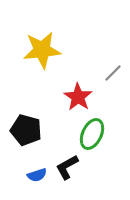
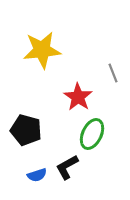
gray line: rotated 66 degrees counterclockwise
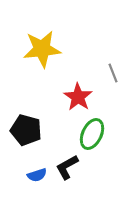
yellow star: moved 1 px up
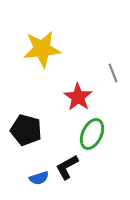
blue semicircle: moved 2 px right, 3 px down
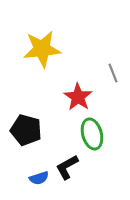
green ellipse: rotated 40 degrees counterclockwise
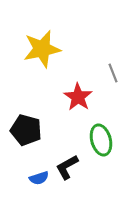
yellow star: rotated 6 degrees counterclockwise
green ellipse: moved 9 px right, 6 px down
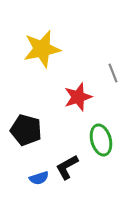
red star: rotated 20 degrees clockwise
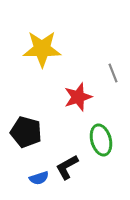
yellow star: rotated 12 degrees clockwise
black pentagon: moved 2 px down
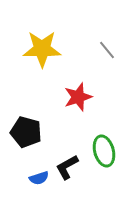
gray line: moved 6 px left, 23 px up; rotated 18 degrees counterclockwise
green ellipse: moved 3 px right, 11 px down
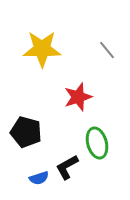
green ellipse: moved 7 px left, 8 px up
